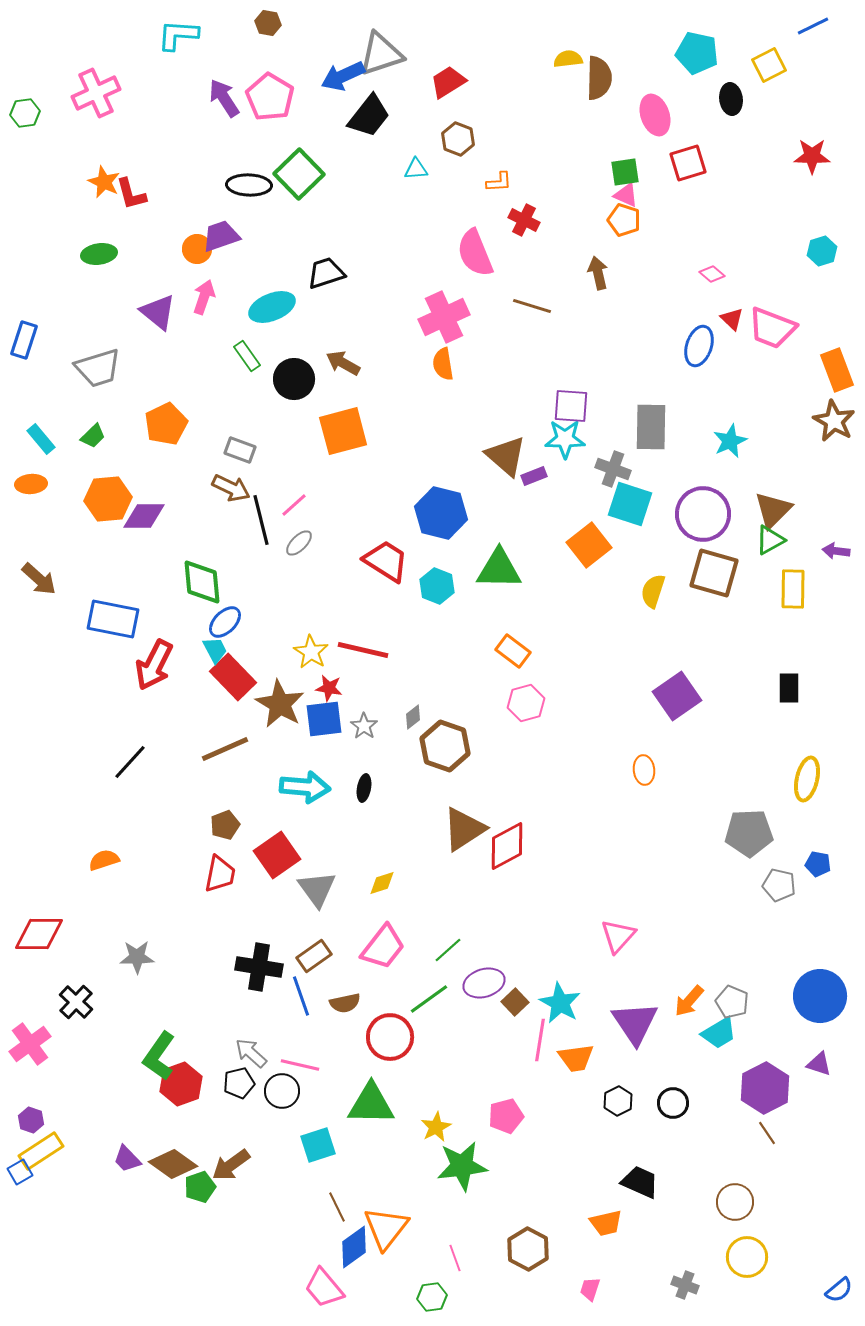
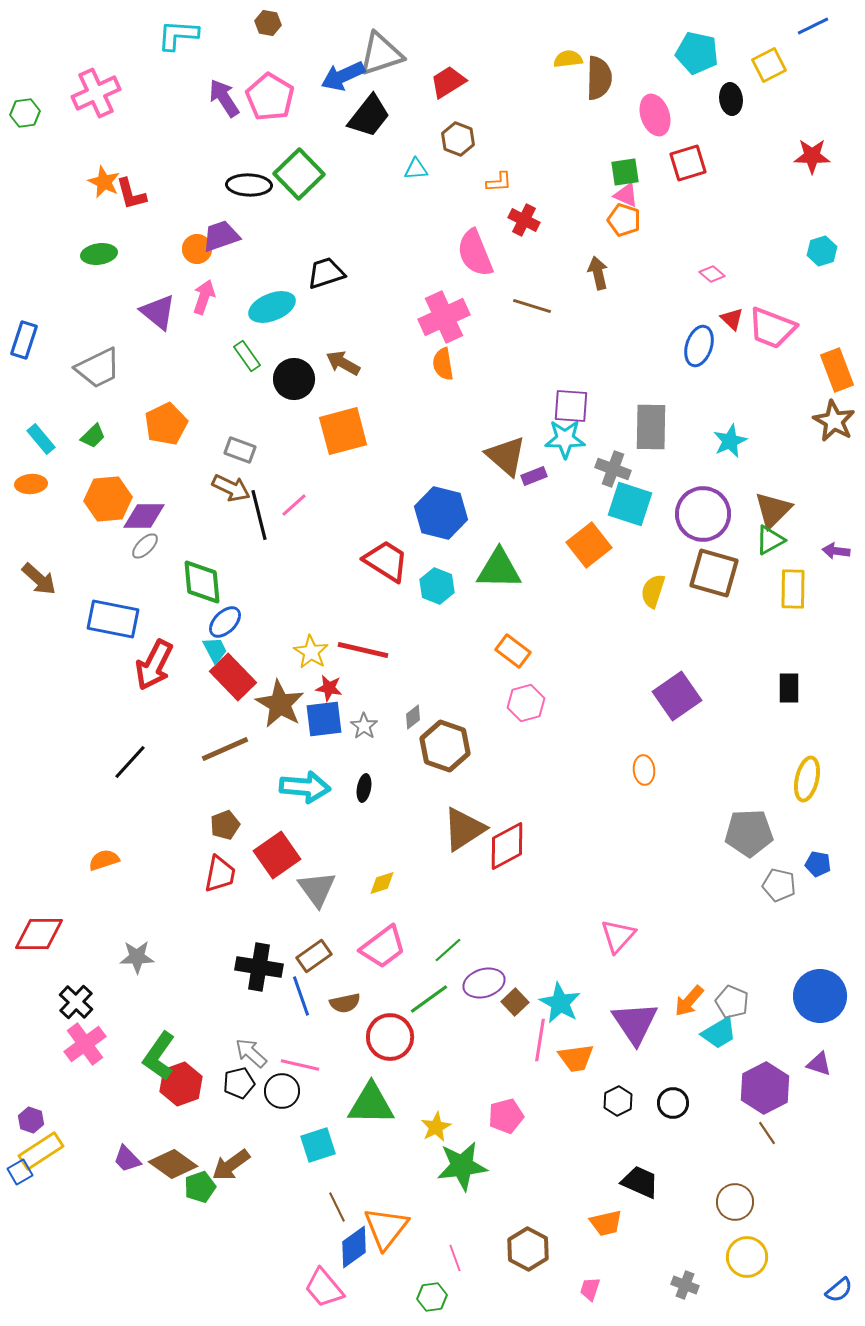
gray trapezoid at (98, 368): rotated 9 degrees counterclockwise
black line at (261, 520): moved 2 px left, 5 px up
gray ellipse at (299, 543): moved 154 px left, 3 px down
pink trapezoid at (383, 947): rotated 15 degrees clockwise
pink cross at (30, 1044): moved 55 px right
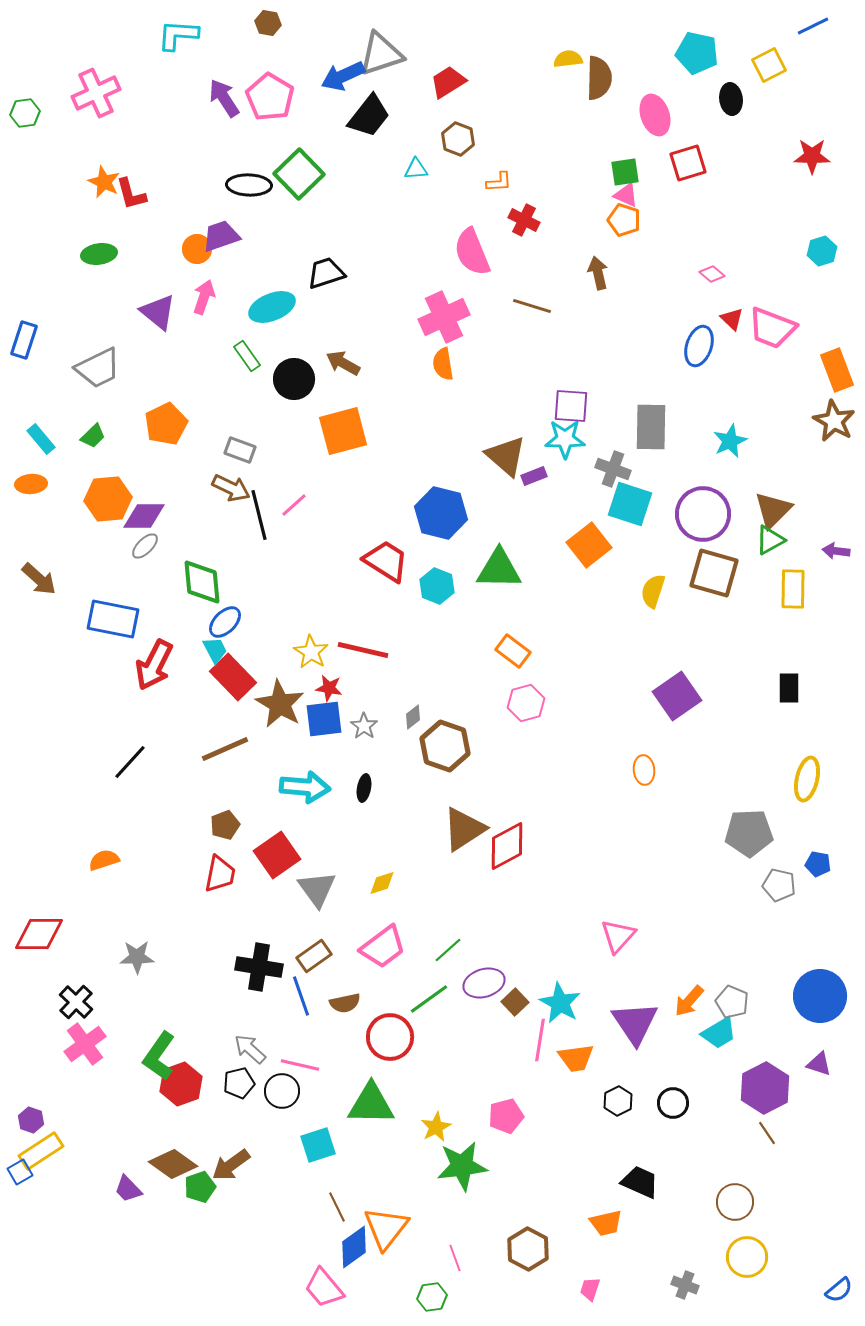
pink semicircle at (475, 253): moved 3 px left, 1 px up
gray arrow at (251, 1053): moved 1 px left, 4 px up
purple trapezoid at (127, 1159): moved 1 px right, 30 px down
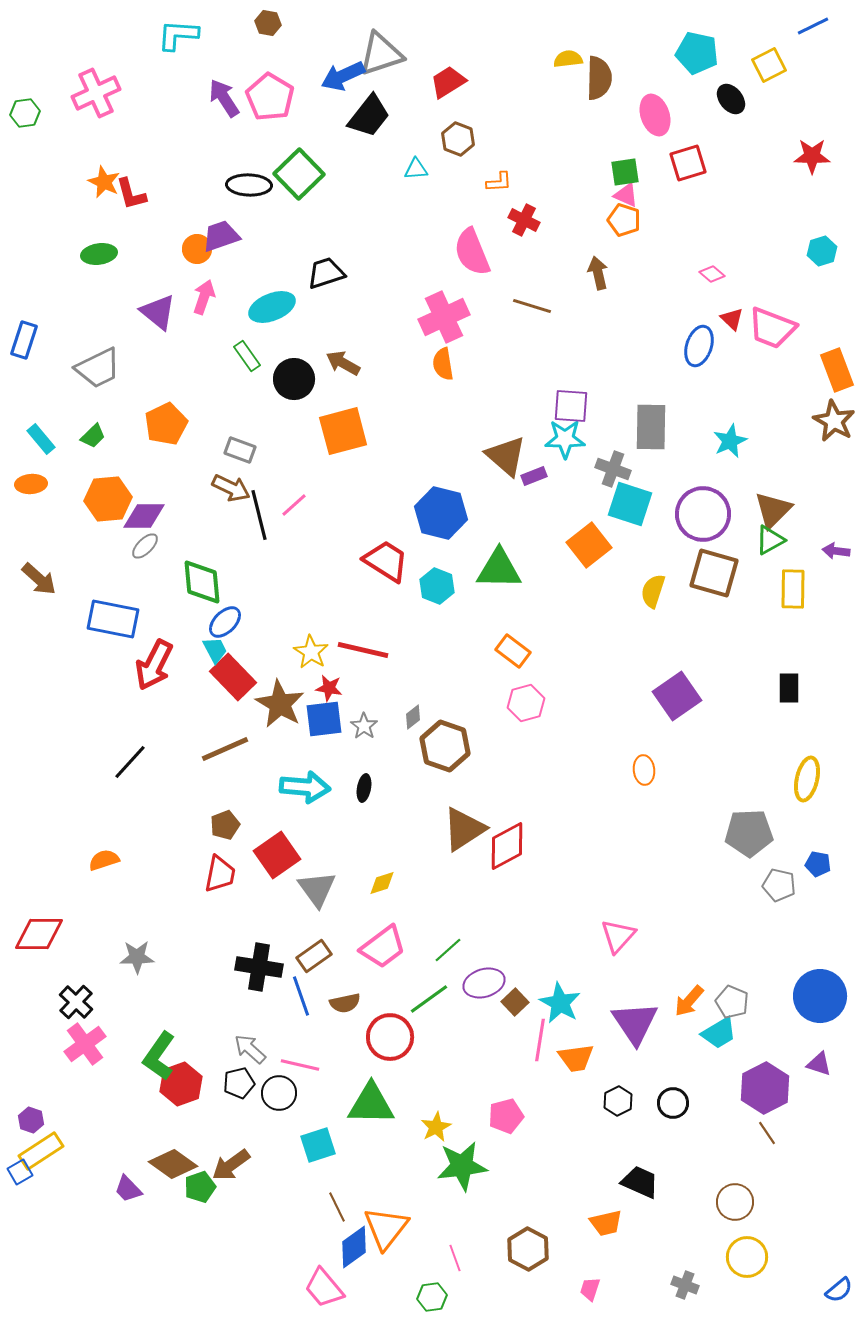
black ellipse at (731, 99): rotated 32 degrees counterclockwise
black circle at (282, 1091): moved 3 px left, 2 px down
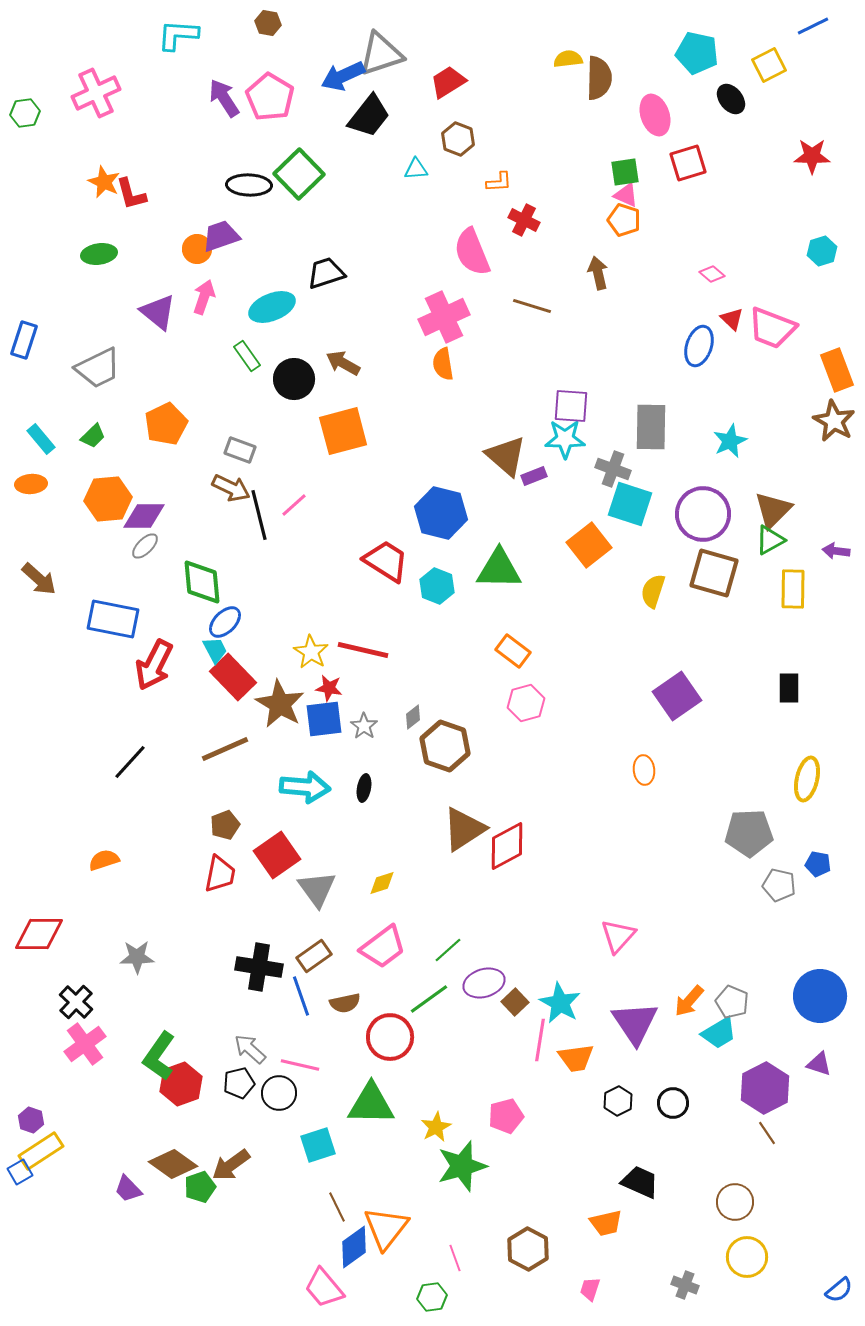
green star at (462, 1166): rotated 9 degrees counterclockwise
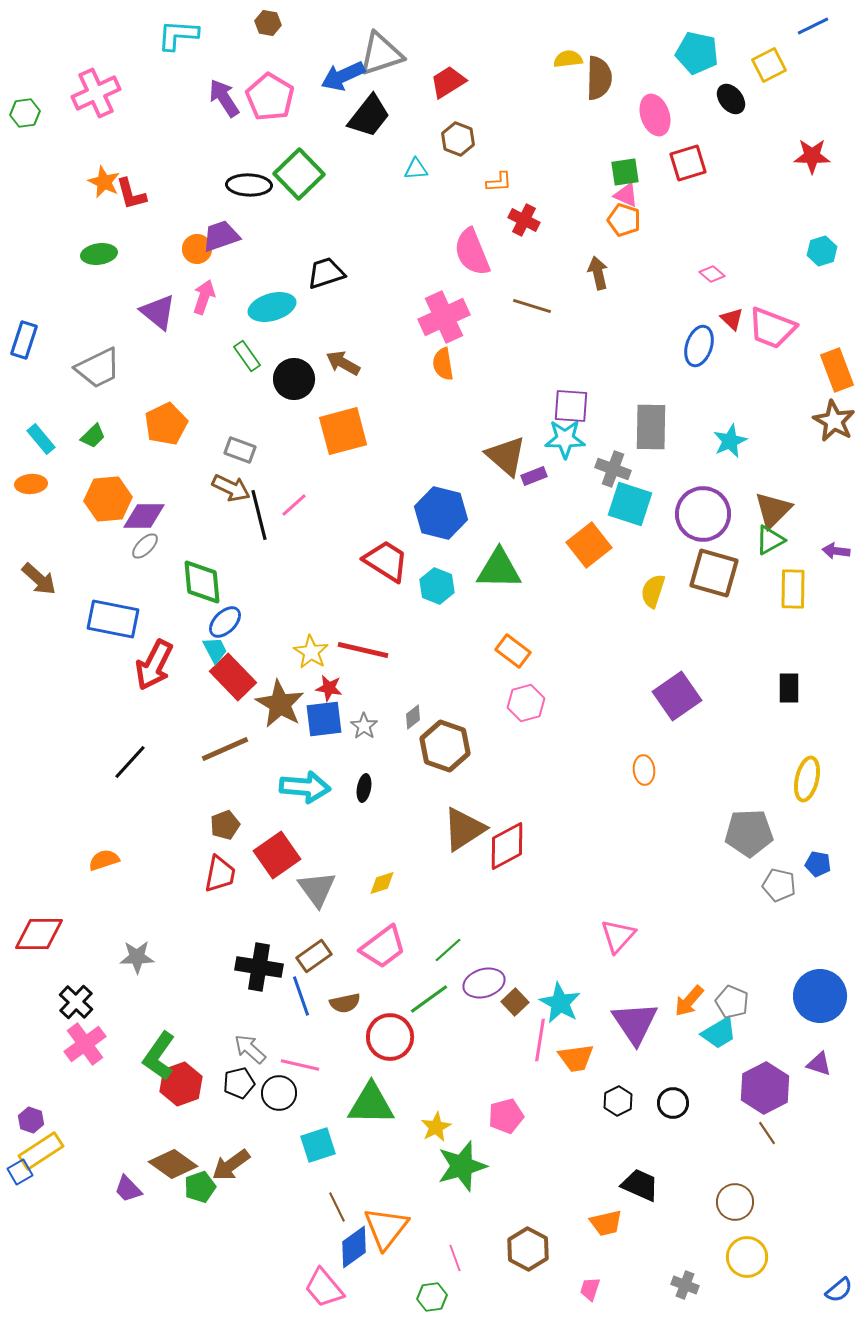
cyan ellipse at (272, 307): rotated 6 degrees clockwise
black trapezoid at (640, 1182): moved 3 px down
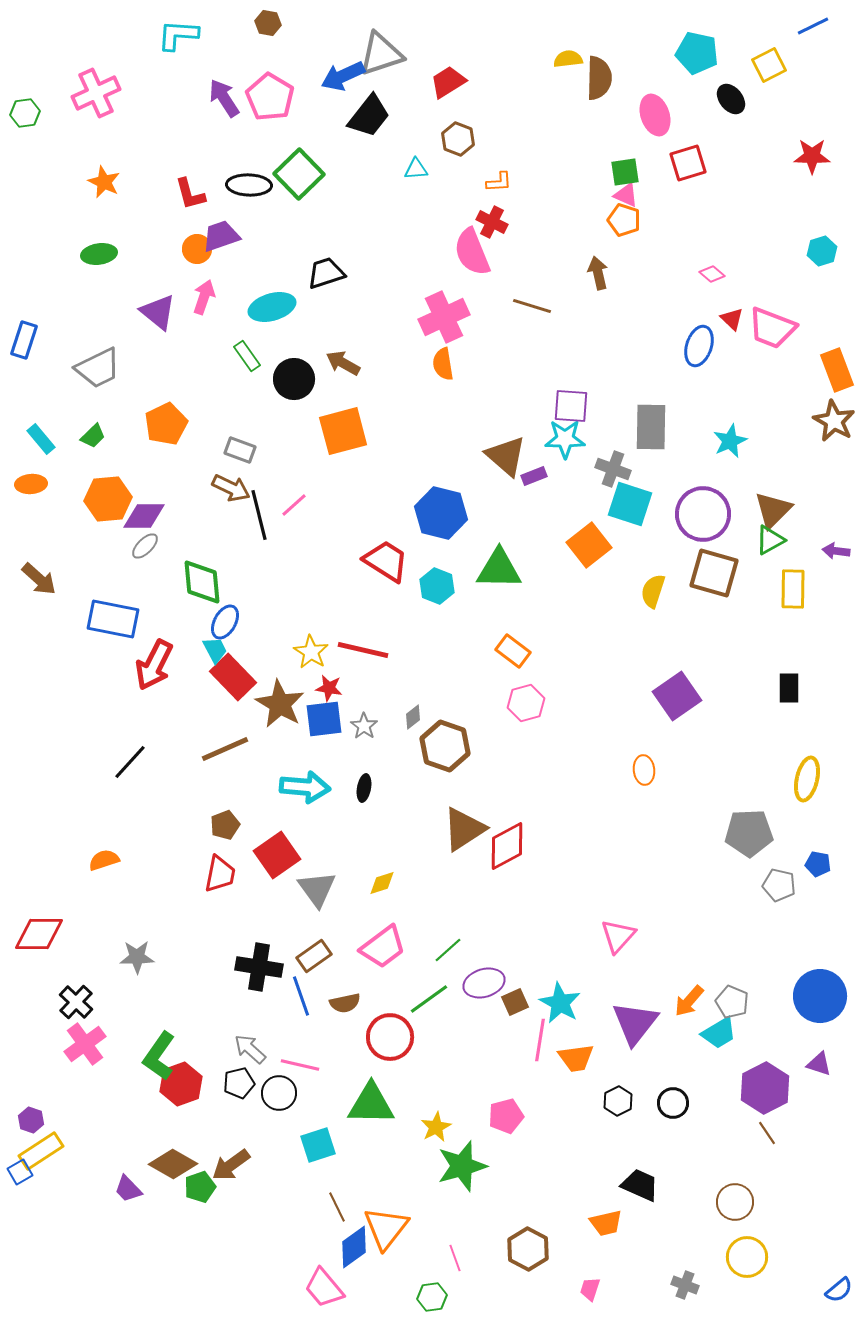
red L-shape at (131, 194): moved 59 px right
red cross at (524, 220): moved 32 px left, 2 px down
blue ellipse at (225, 622): rotated 16 degrees counterclockwise
brown square at (515, 1002): rotated 20 degrees clockwise
purple triangle at (635, 1023): rotated 12 degrees clockwise
brown diamond at (173, 1164): rotated 6 degrees counterclockwise
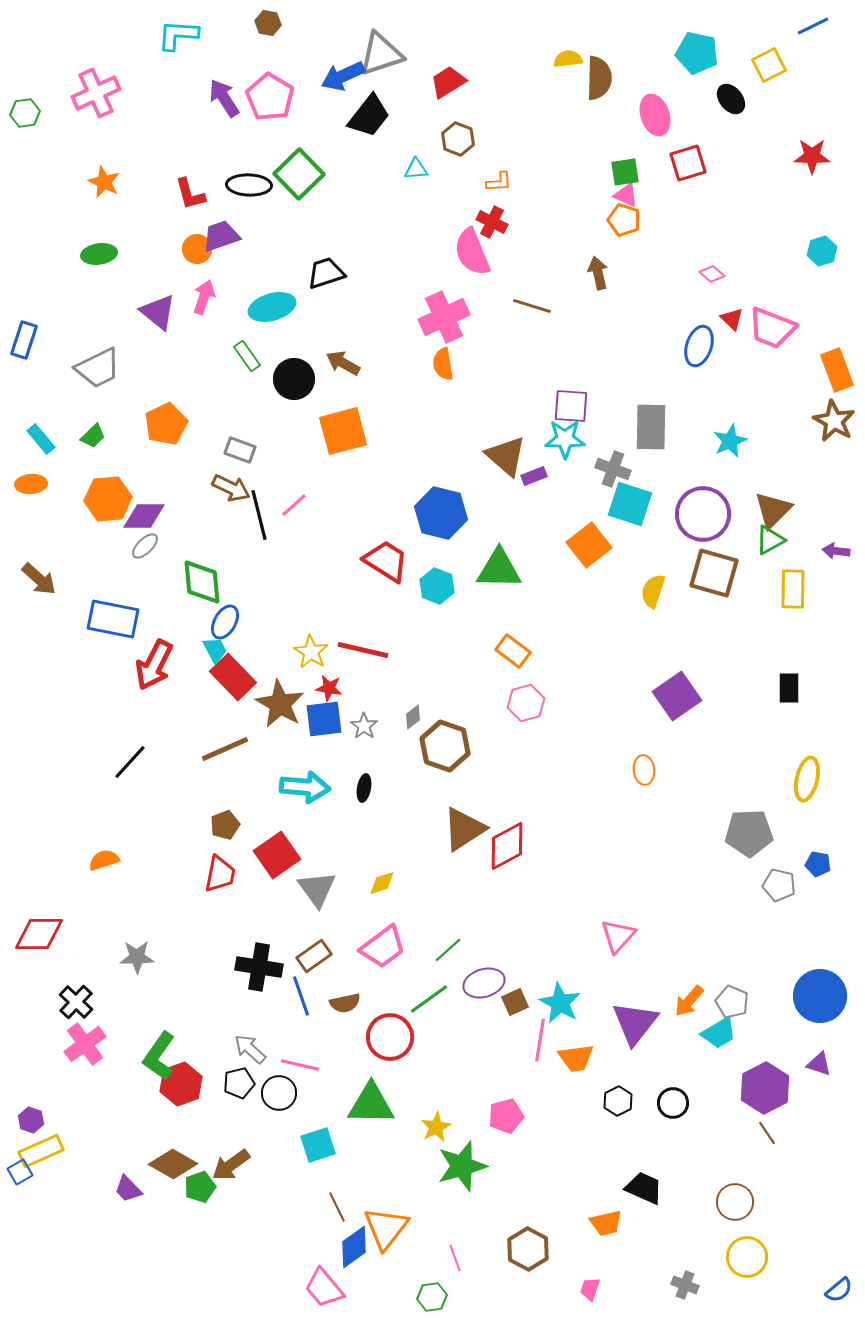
yellow rectangle at (41, 1151): rotated 9 degrees clockwise
black trapezoid at (640, 1185): moved 4 px right, 3 px down
